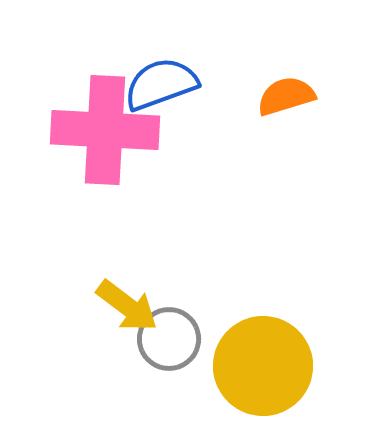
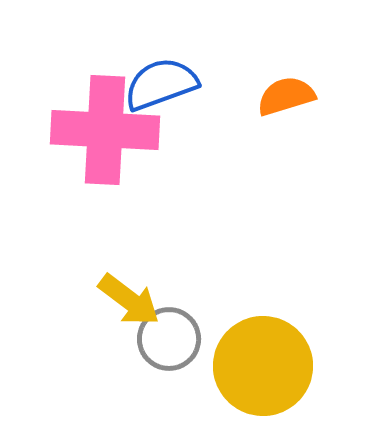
yellow arrow: moved 2 px right, 6 px up
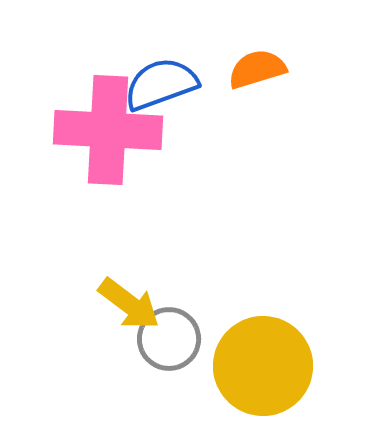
orange semicircle: moved 29 px left, 27 px up
pink cross: moved 3 px right
yellow arrow: moved 4 px down
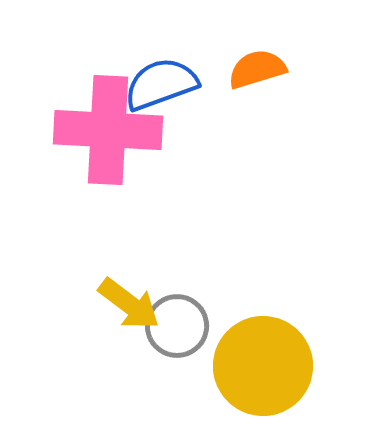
gray circle: moved 8 px right, 13 px up
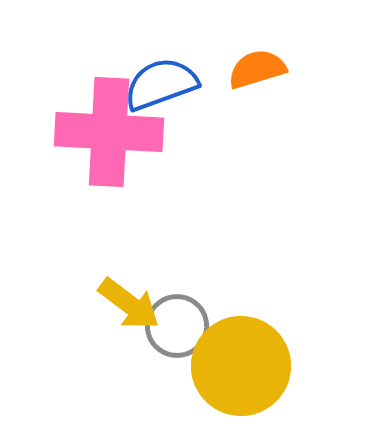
pink cross: moved 1 px right, 2 px down
yellow circle: moved 22 px left
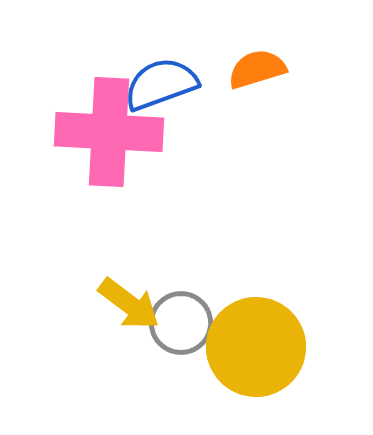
gray circle: moved 4 px right, 3 px up
yellow circle: moved 15 px right, 19 px up
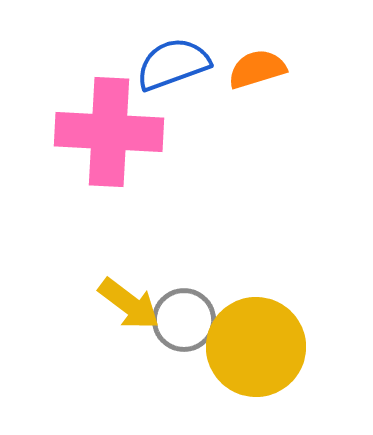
blue semicircle: moved 12 px right, 20 px up
gray circle: moved 3 px right, 3 px up
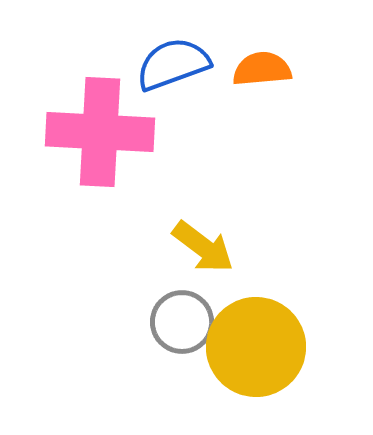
orange semicircle: moved 5 px right; rotated 12 degrees clockwise
pink cross: moved 9 px left
yellow arrow: moved 74 px right, 57 px up
gray circle: moved 2 px left, 2 px down
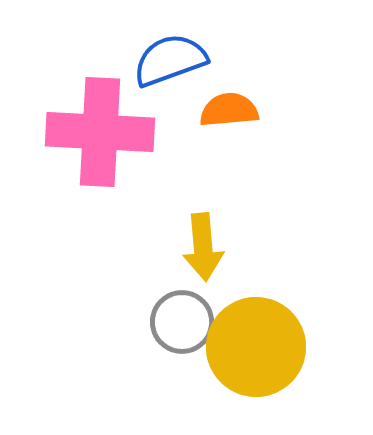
blue semicircle: moved 3 px left, 4 px up
orange semicircle: moved 33 px left, 41 px down
yellow arrow: rotated 48 degrees clockwise
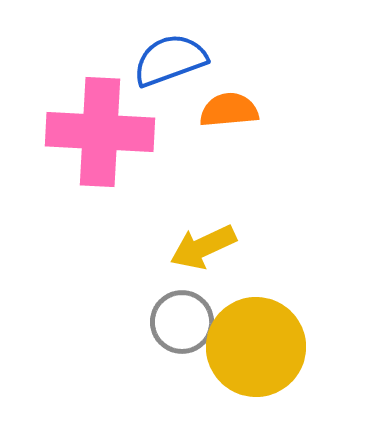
yellow arrow: rotated 70 degrees clockwise
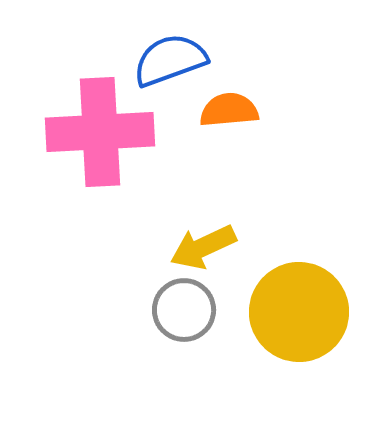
pink cross: rotated 6 degrees counterclockwise
gray circle: moved 2 px right, 12 px up
yellow circle: moved 43 px right, 35 px up
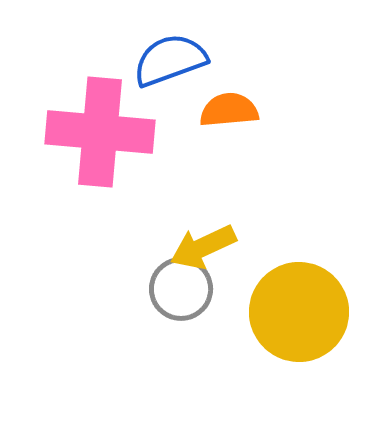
pink cross: rotated 8 degrees clockwise
gray circle: moved 3 px left, 21 px up
